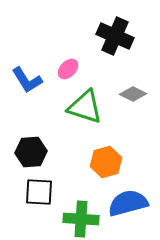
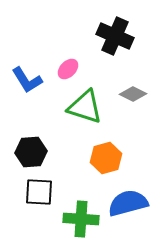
orange hexagon: moved 4 px up
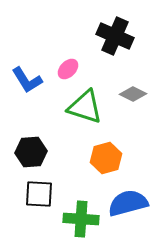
black square: moved 2 px down
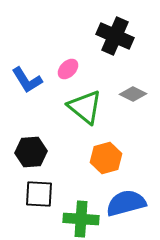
green triangle: rotated 21 degrees clockwise
blue semicircle: moved 2 px left
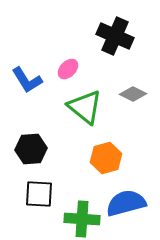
black hexagon: moved 3 px up
green cross: moved 1 px right
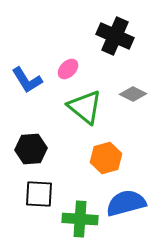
green cross: moved 2 px left
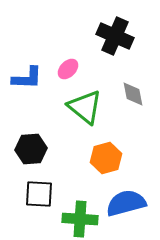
blue L-shape: moved 2 px up; rotated 56 degrees counterclockwise
gray diamond: rotated 52 degrees clockwise
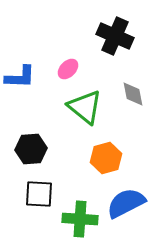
blue L-shape: moved 7 px left, 1 px up
blue semicircle: rotated 12 degrees counterclockwise
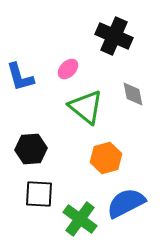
black cross: moved 1 px left
blue L-shape: rotated 72 degrees clockwise
green triangle: moved 1 px right
green cross: rotated 32 degrees clockwise
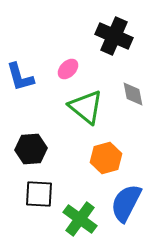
blue semicircle: rotated 36 degrees counterclockwise
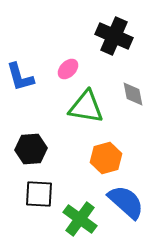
green triangle: rotated 30 degrees counterclockwise
blue semicircle: moved 1 px up; rotated 105 degrees clockwise
